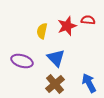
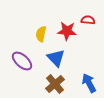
red star: moved 5 px down; rotated 24 degrees clockwise
yellow semicircle: moved 1 px left, 3 px down
purple ellipse: rotated 25 degrees clockwise
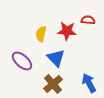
brown cross: moved 2 px left
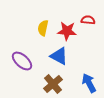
yellow semicircle: moved 2 px right, 6 px up
blue triangle: moved 3 px right, 2 px up; rotated 18 degrees counterclockwise
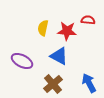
purple ellipse: rotated 15 degrees counterclockwise
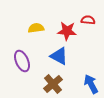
yellow semicircle: moved 7 px left; rotated 70 degrees clockwise
purple ellipse: rotated 40 degrees clockwise
blue arrow: moved 2 px right, 1 px down
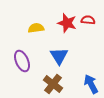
red star: moved 8 px up; rotated 12 degrees clockwise
blue triangle: rotated 30 degrees clockwise
brown cross: rotated 12 degrees counterclockwise
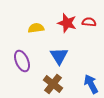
red semicircle: moved 1 px right, 2 px down
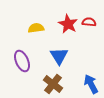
red star: moved 1 px right, 1 px down; rotated 12 degrees clockwise
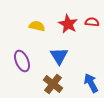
red semicircle: moved 3 px right
yellow semicircle: moved 1 px right, 2 px up; rotated 21 degrees clockwise
blue arrow: moved 1 px up
